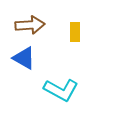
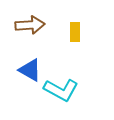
blue triangle: moved 6 px right, 12 px down
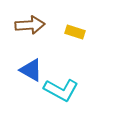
yellow rectangle: rotated 72 degrees counterclockwise
blue triangle: moved 1 px right
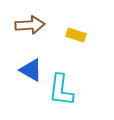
yellow rectangle: moved 1 px right, 3 px down
cyan L-shape: rotated 68 degrees clockwise
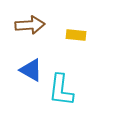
yellow rectangle: rotated 12 degrees counterclockwise
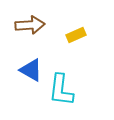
yellow rectangle: rotated 30 degrees counterclockwise
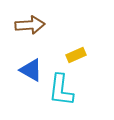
yellow rectangle: moved 20 px down
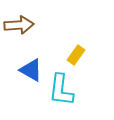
brown arrow: moved 11 px left
yellow rectangle: rotated 30 degrees counterclockwise
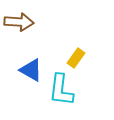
brown arrow: moved 3 px up; rotated 8 degrees clockwise
yellow rectangle: moved 3 px down
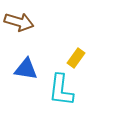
brown arrow: rotated 12 degrees clockwise
blue triangle: moved 5 px left, 1 px up; rotated 20 degrees counterclockwise
